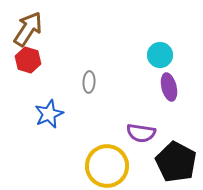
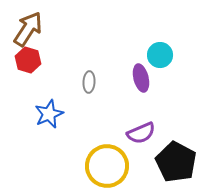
purple ellipse: moved 28 px left, 9 px up
purple semicircle: rotated 32 degrees counterclockwise
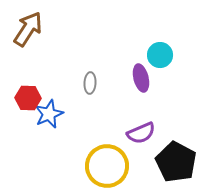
red hexagon: moved 38 px down; rotated 15 degrees counterclockwise
gray ellipse: moved 1 px right, 1 px down
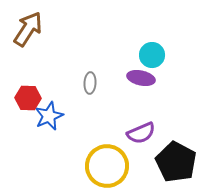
cyan circle: moved 8 px left
purple ellipse: rotated 64 degrees counterclockwise
blue star: moved 2 px down
